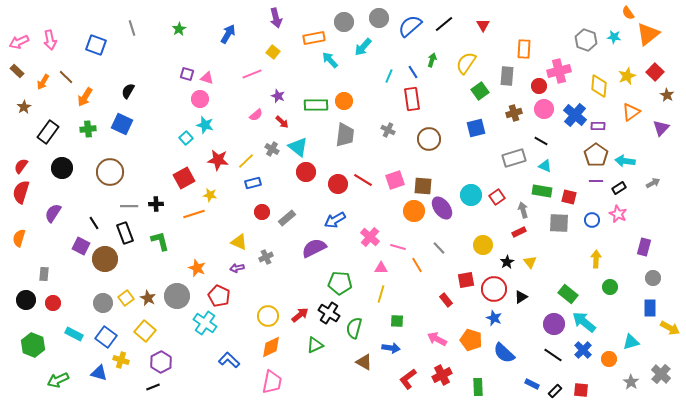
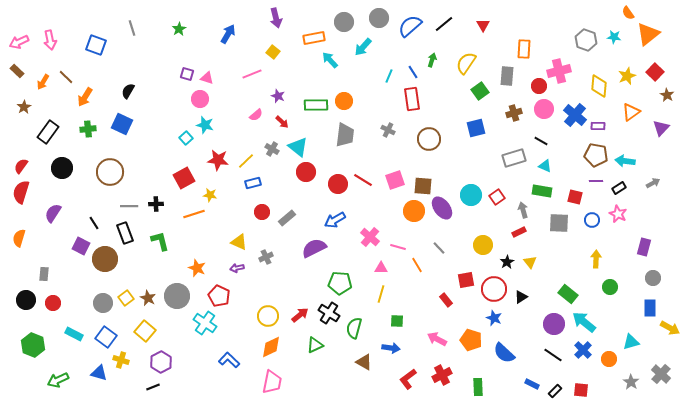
brown pentagon at (596, 155): rotated 25 degrees counterclockwise
red square at (569, 197): moved 6 px right
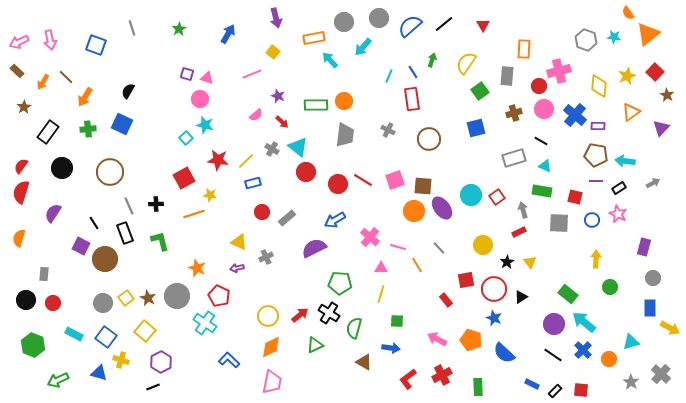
gray line at (129, 206): rotated 66 degrees clockwise
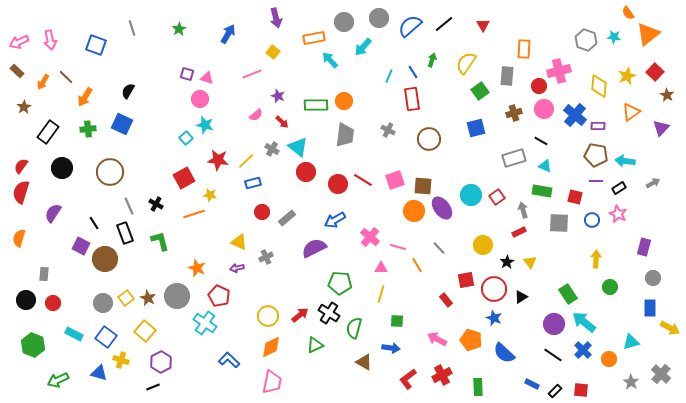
black cross at (156, 204): rotated 32 degrees clockwise
green rectangle at (568, 294): rotated 18 degrees clockwise
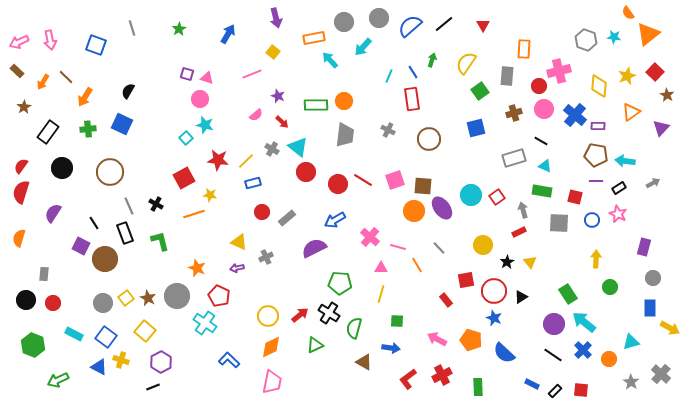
red circle at (494, 289): moved 2 px down
blue triangle at (99, 373): moved 6 px up; rotated 12 degrees clockwise
